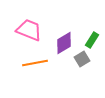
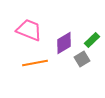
green rectangle: rotated 14 degrees clockwise
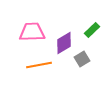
pink trapezoid: moved 3 px right, 2 px down; rotated 24 degrees counterclockwise
green rectangle: moved 10 px up
orange line: moved 4 px right, 2 px down
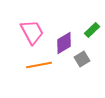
pink trapezoid: rotated 64 degrees clockwise
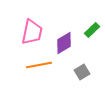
pink trapezoid: rotated 40 degrees clockwise
gray square: moved 13 px down
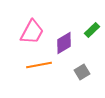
pink trapezoid: rotated 16 degrees clockwise
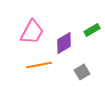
green rectangle: rotated 14 degrees clockwise
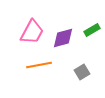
purple diamond: moved 1 px left, 5 px up; rotated 15 degrees clockwise
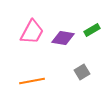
purple diamond: rotated 25 degrees clockwise
orange line: moved 7 px left, 16 px down
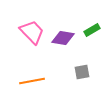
pink trapezoid: rotated 72 degrees counterclockwise
gray square: rotated 21 degrees clockwise
